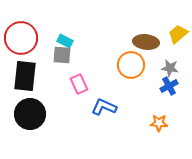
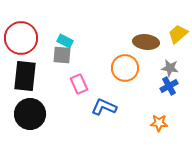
orange circle: moved 6 px left, 3 px down
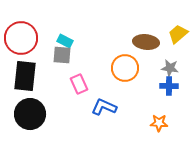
blue cross: rotated 30 degrees clockwise
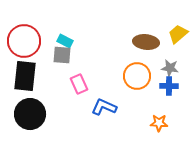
red circle: moved 3 px right, 3 px down
orange circle: moved 12 px right, 8 px down
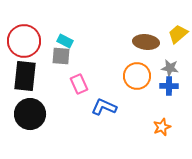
gray square: moved 1 px left, 1 px down
orange star: moved 3 px right, 4 px down; rotated 24 degrees counterclockwise
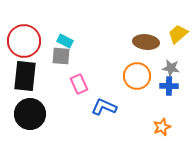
gray star: moved 1 px right
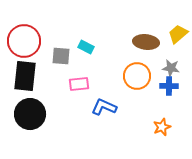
cyan rectangle: moved 21 px right, 6 px down
pink rectangle: rotated 72 degrees counterclockwise
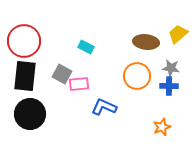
gray square: moved 1 px right, 18 px down; rotated 24 degrees clockwise
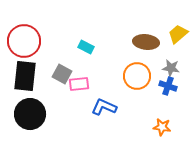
blue cross: moved 1 px left; rotated 18 degrees clockwise
orange star: rotated 30 degrees clockwise
